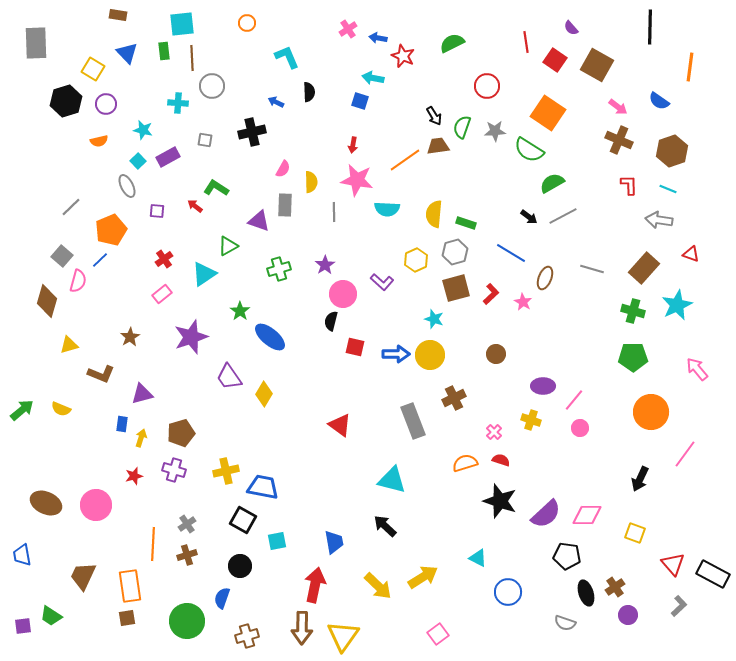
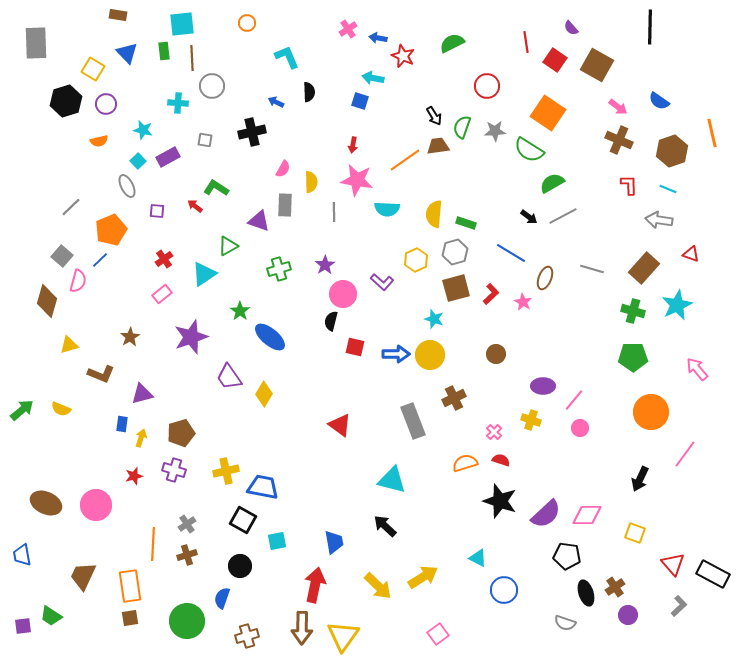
orange line at (690, 67): moved 22 px right, 66 px down; rotated 20 degrees counterclockwise
blue circle at (508, 592): moved 4 px left, 2 px up
brown square at (127, 618): moved 3 px right
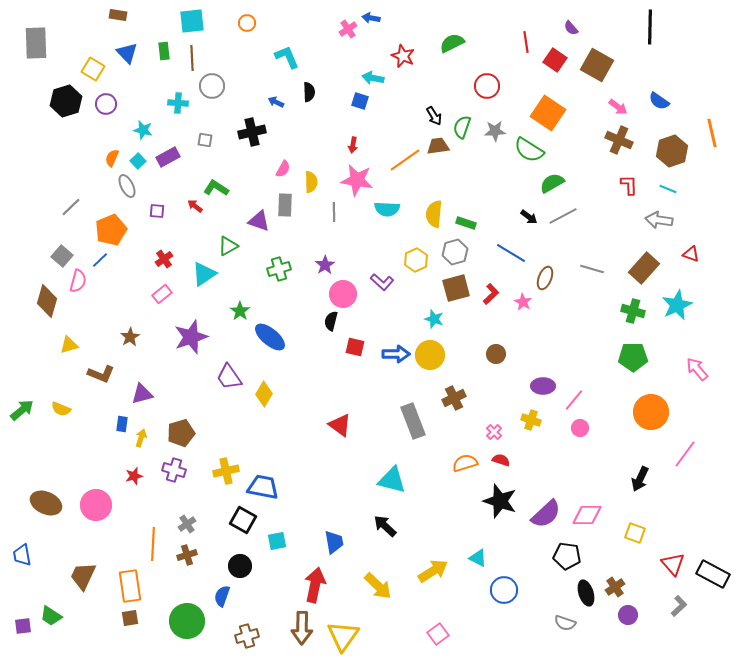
cyan square at (182, 24): moved 10 px right, 3 px up
blue arrow at (378, 38): moved 7 px left, 20 px up
orange semicircle at (99, 141): moved 13 px right, 17 px down; rotated 126 degrees clockwise
yellow arrow at (423, 577): moved 10 px right, 6 px up
blue semicircle at (222, 598): moved 2 px up
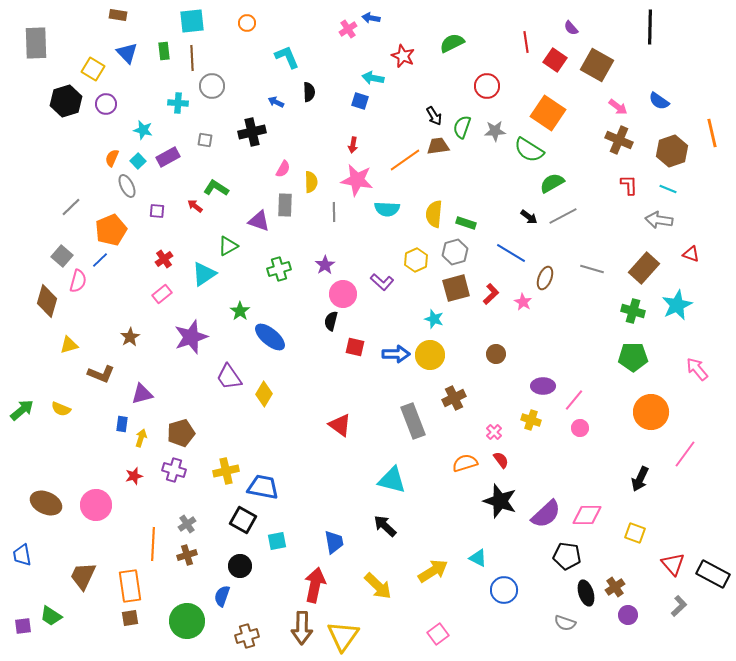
red semicircle at (501, 460): rotated 36 degrees clockwise
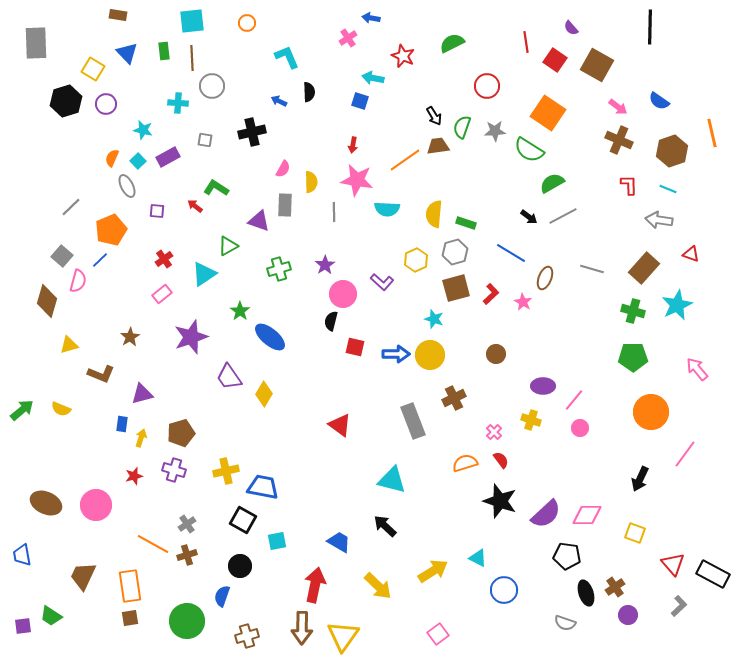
pink cross at (348, 29): moved 9 px down
blue arrow at (276, 102): moved 3 px right, 1 px up
blue trapezoid at (334, 542): moved 5 px right; rotated 50 degrees counterclockwise
orange line at (153, 544): rotated 64 degrees counterclockwise
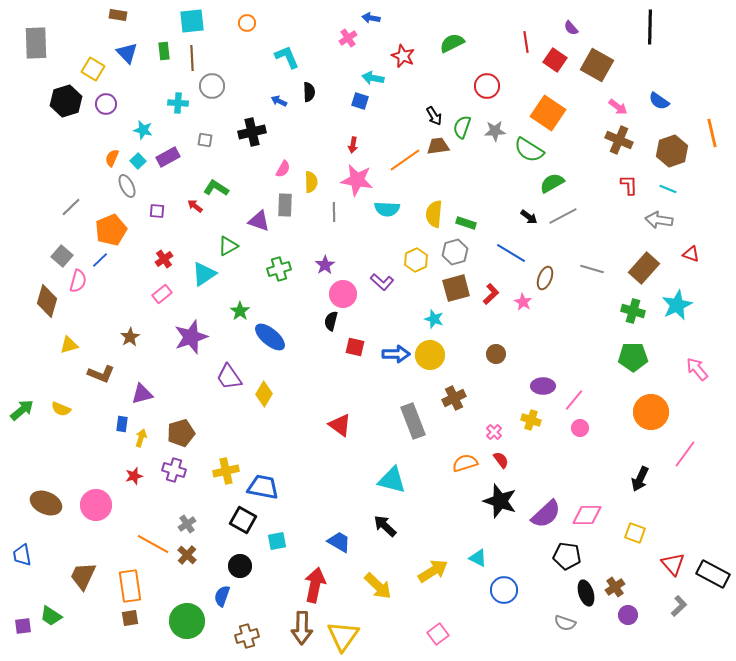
brown cross at (187, 555): rotated 30 degrees counterclockwise
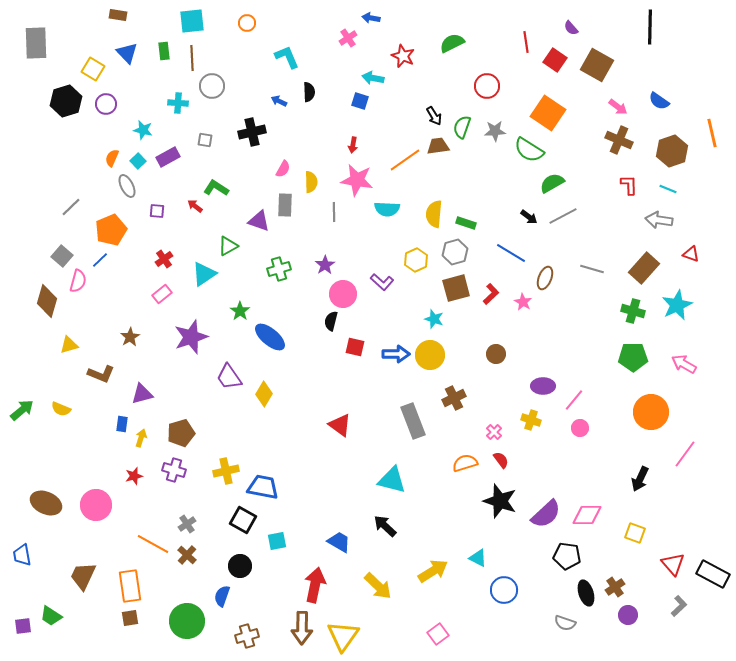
pink arrow at (697, 369): moved 13 px left, 5 px up; rotated 20 degrees counterclockwise
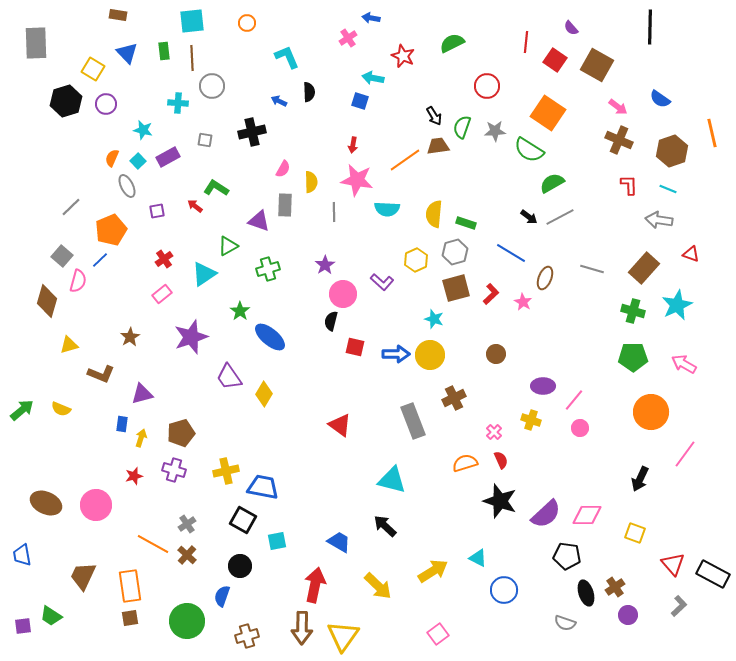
red line at (526, 42): rotated 15 degrees clockwise
blue semicircle at (659, 101): moved 1 px right, 2 px up
purple square at (157, 211): rotated 14 degrees counterclockwise
gray line at (563, 216): moved 3 px left, 1 px down
green cross at (279, 269): moved 11 px left
red semicircle at (501, 460): rotated 12 degrees clockwise
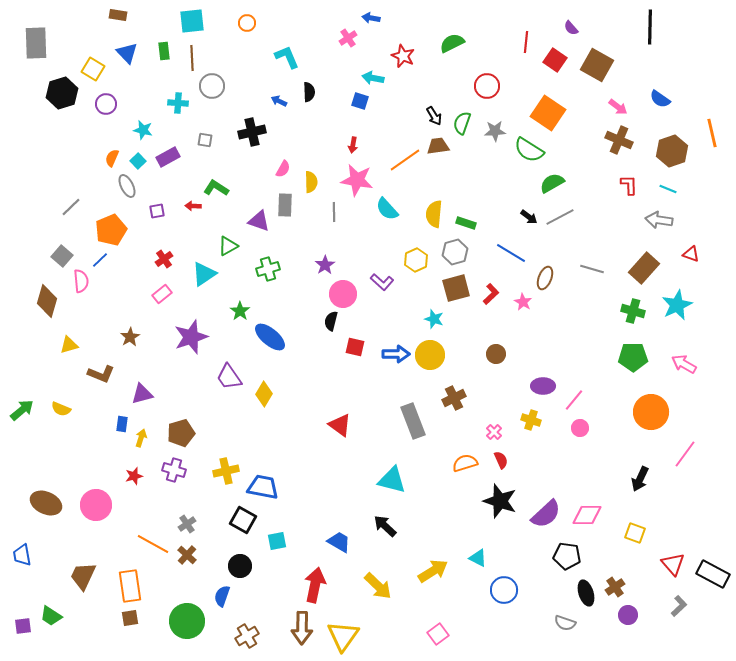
black hexagon at (66, 101): moved 4 px left, 8 px up
green semicircle at (462, 127): moved 4 px up
red arrow at (195, 206): moved 2 px left; rotated 35 degrees counterclockwise
cyan semicircle at (387, 209): rotated 45 degrees clockwise
pink semicircle at (78, 281): moved 3 px right; rotated 20 degrees counterclockwise
brown cross at (247, 636): rotated 15 degrees counterclockwise
